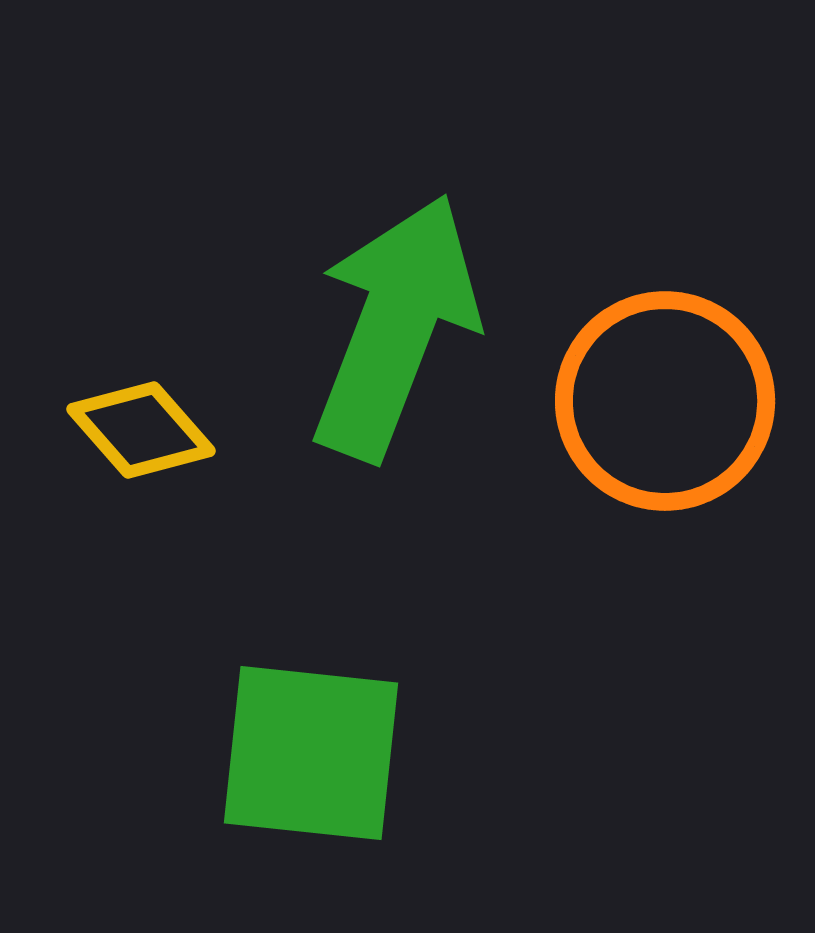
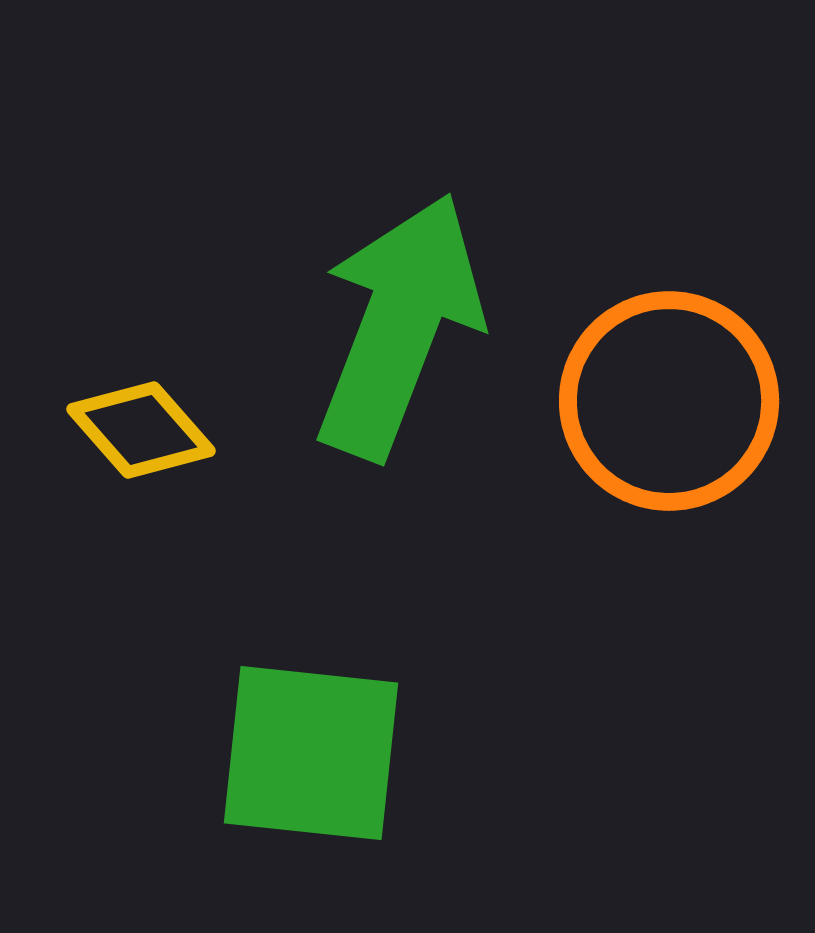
green arrow: moved 4 px right, 1 px up
orange circle: moved 4 px right
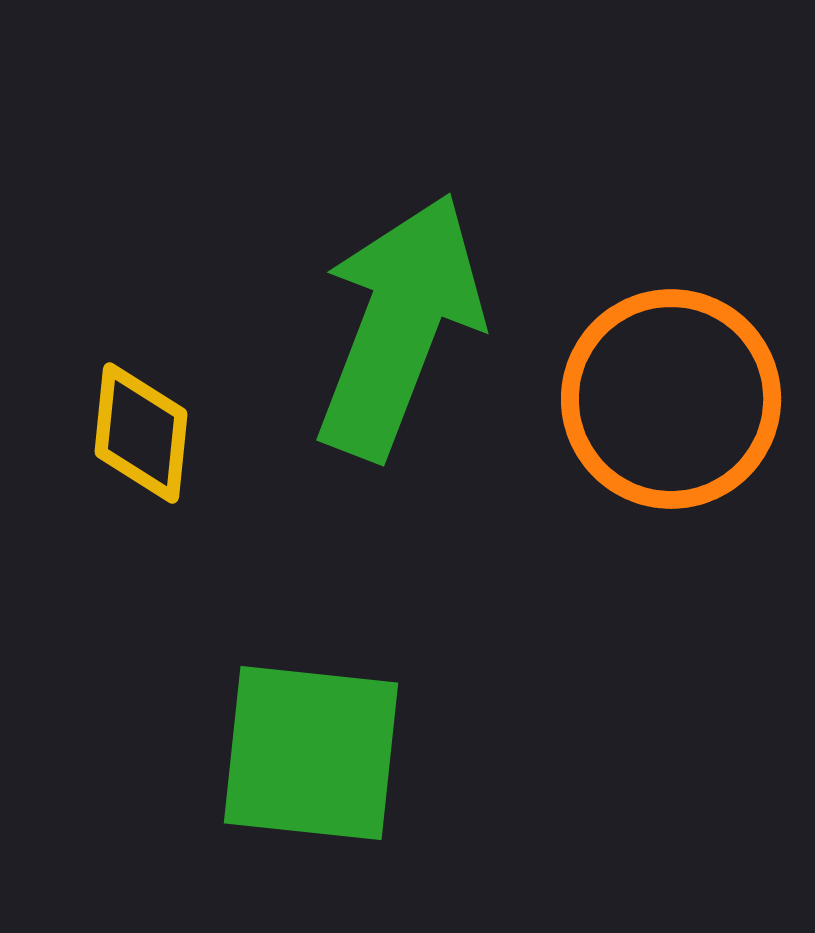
orange circle: moved 2 px right, 2 px up
yellow diamond: moved 3 px down; rotated 47 degrees clockwise
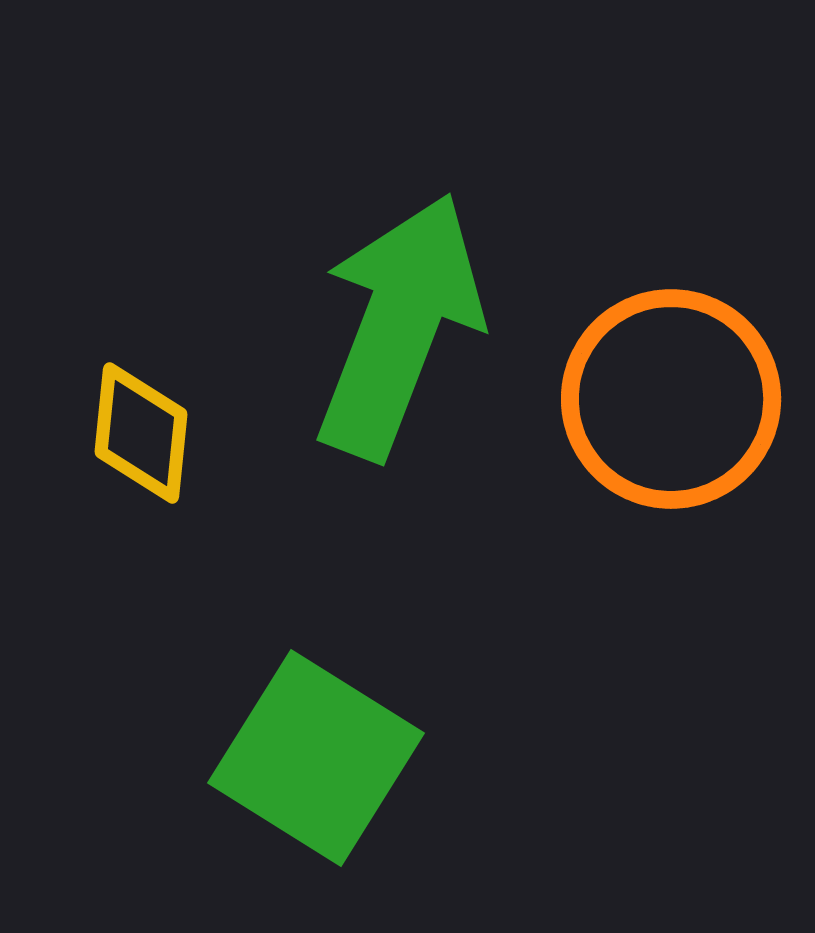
green square: moved 5 px right, 5 px down; rotated 26 degrees clockwise
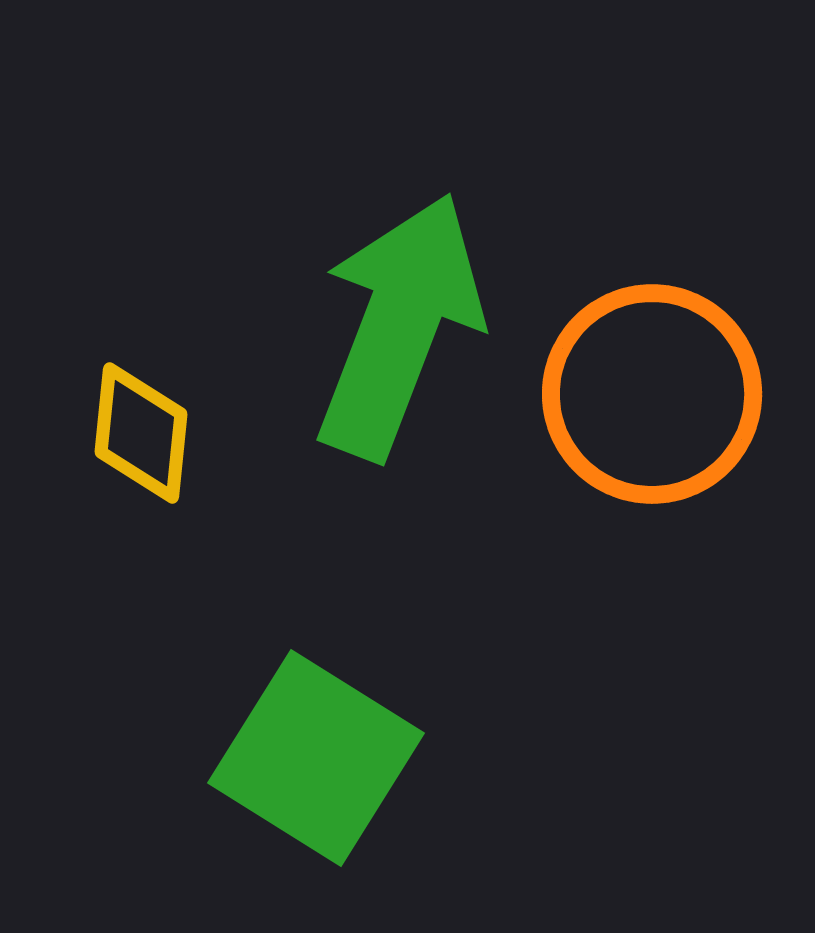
orange circle: moved 19 px left, 5 px up
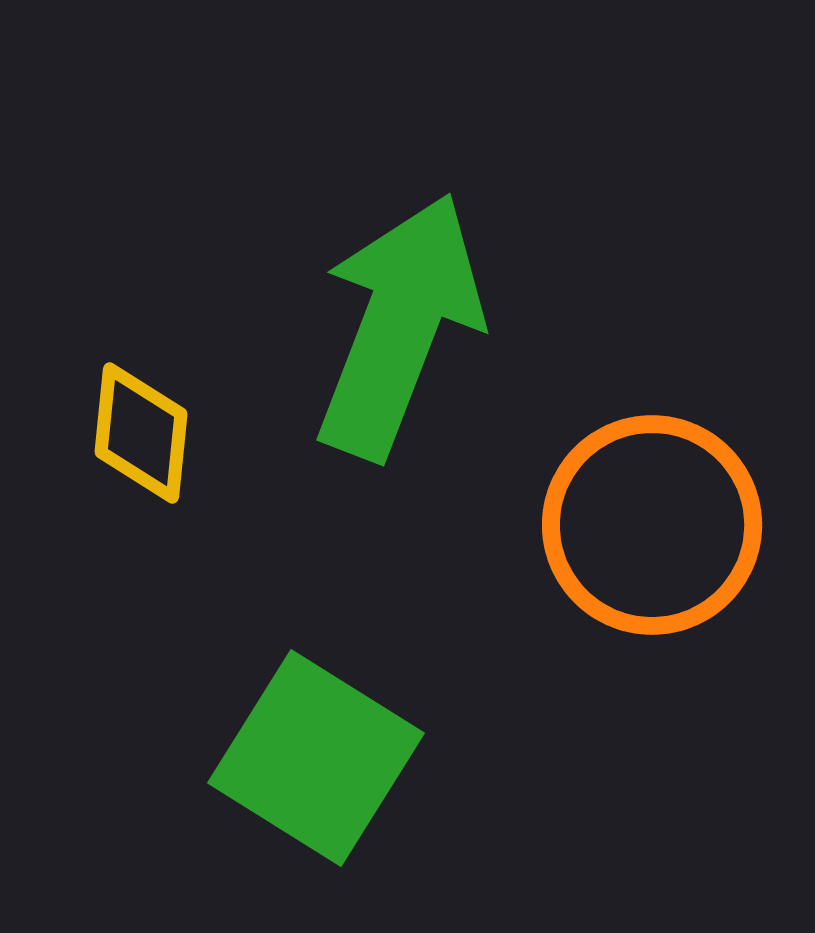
orange circle: moved 131 px down
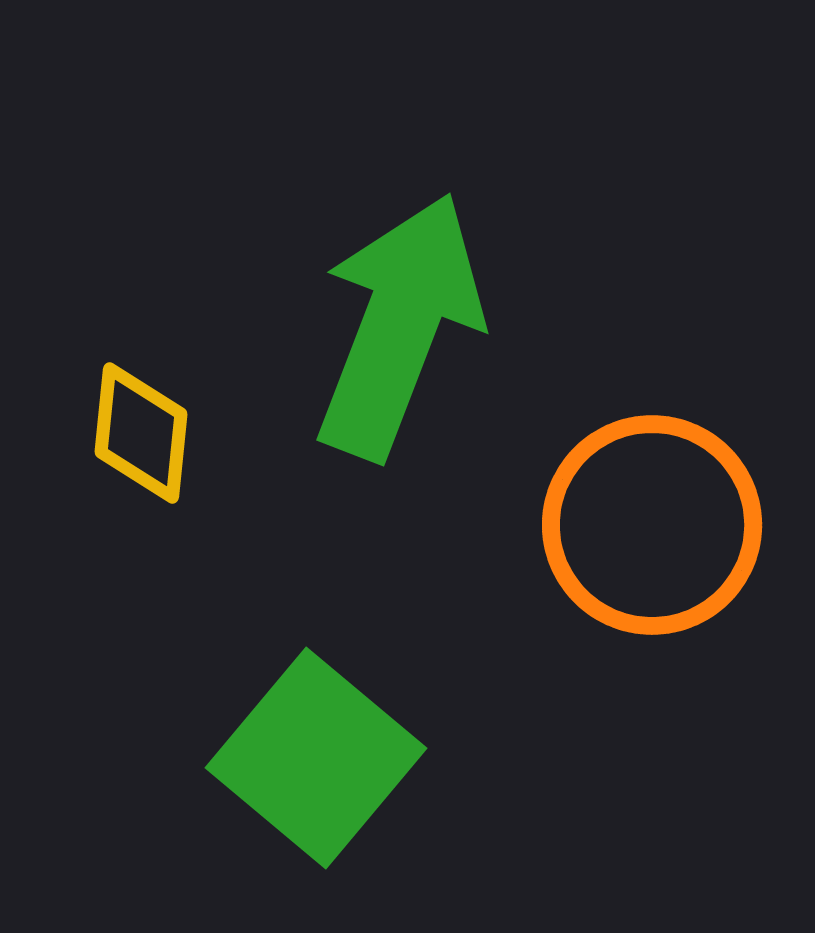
green square: rotated 8 degrees clockwise
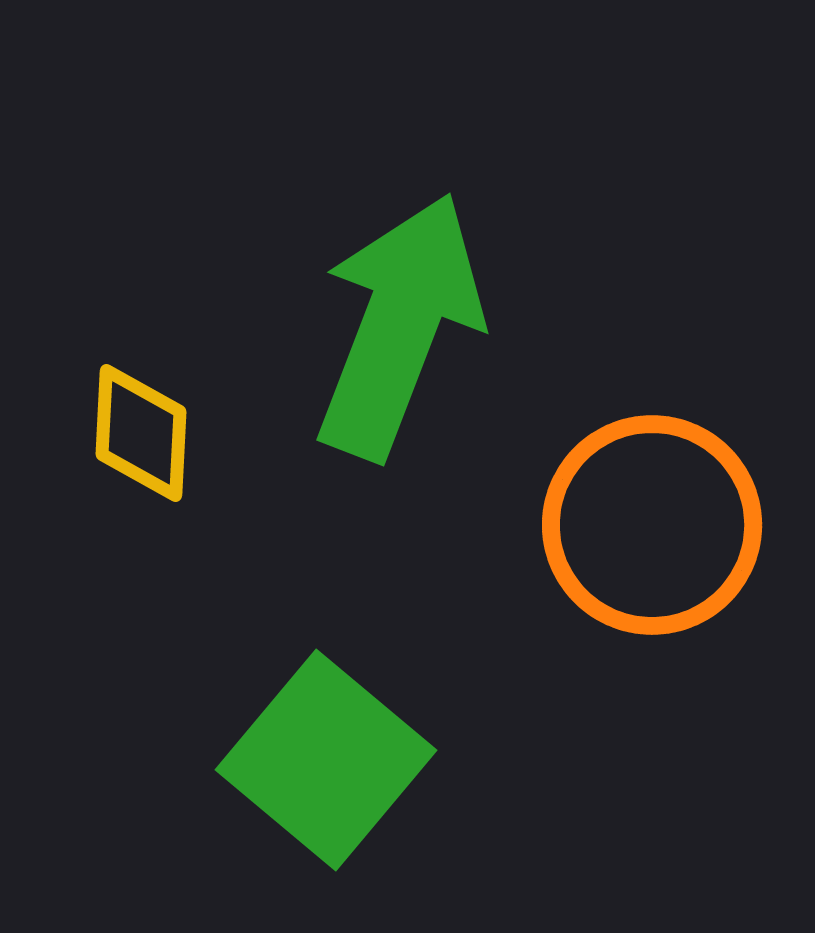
yellow diamond: rotated 3 degrees counterclockwise
green square: moved 10 px right, 2 px down
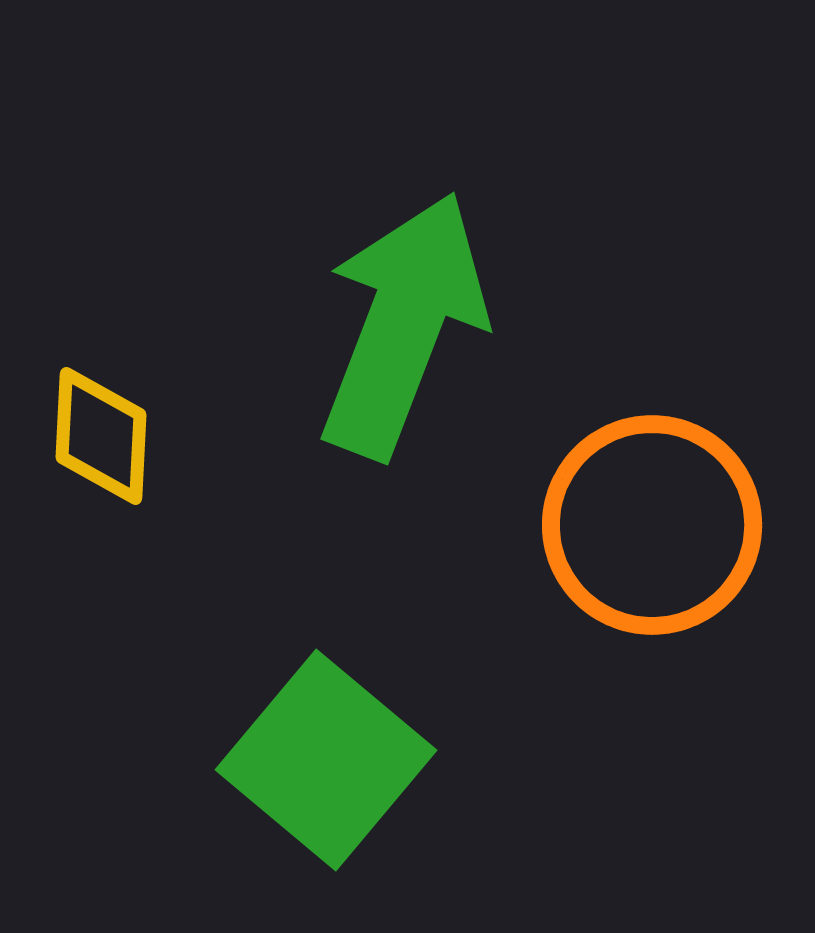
green arrow: moved 4 px right, 1 px up
yellow diamond: moved 40 px left, 3 px down
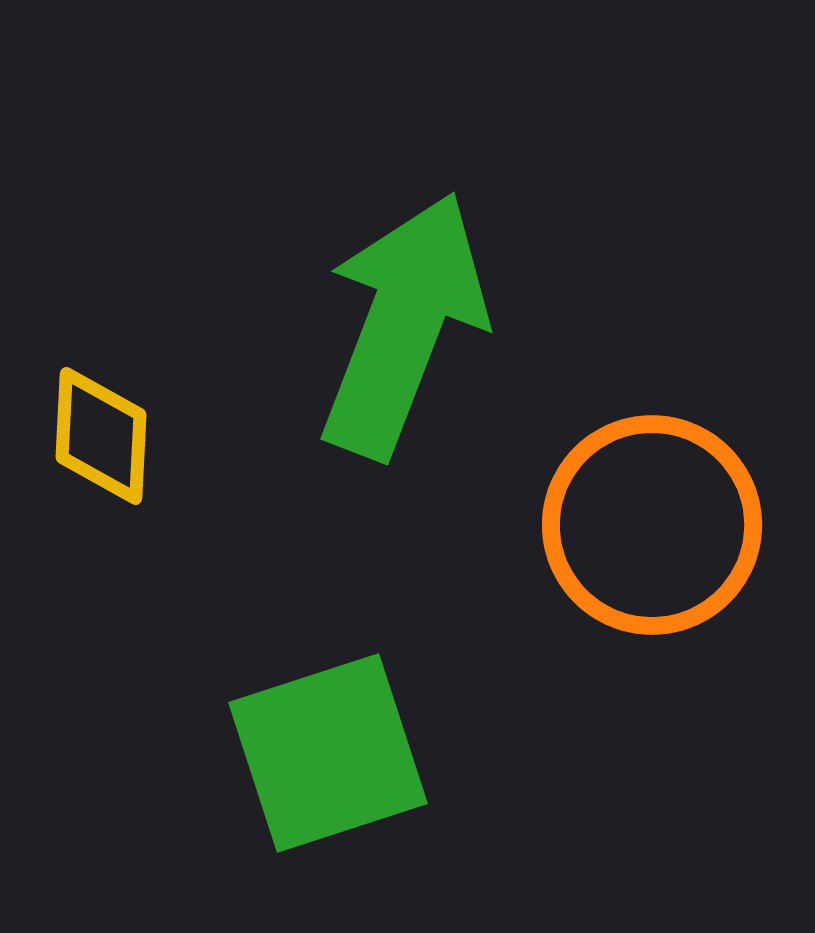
green square: moved 2 px right, 7 px up; rotated 32 degrees clockwise
